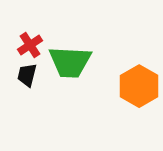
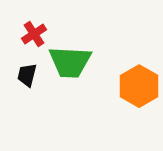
red cross: moved 4 px right, 11 px up
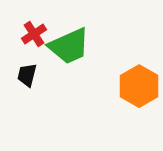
green trapezoid: moved 1 px left, 16 px up; rotated 27 degrees counterclockwise
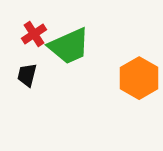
orange hexagon: moved 8 px up
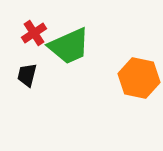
red cross: moved 1 px up
orange hexagon: rotated 18 degrees counterclockwise
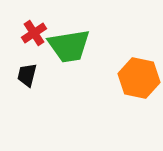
green trapezoid: rotated 15 degrees clockwise
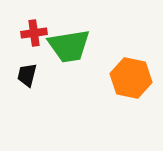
red cross: rotated 25 degrees clockwise
orange hexagon: moved 8 px left
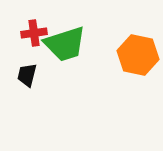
green trapezoid: moved 4 px left, 2 px up; rotated 9 degrees counterclockwise
orange hexagon: moved 7 px right, 23 px up
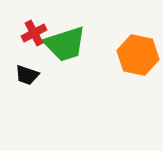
red cross: rotated 20 degrees counterclockwise
black trapezoid: rotated 85 degrees counterclockwise
